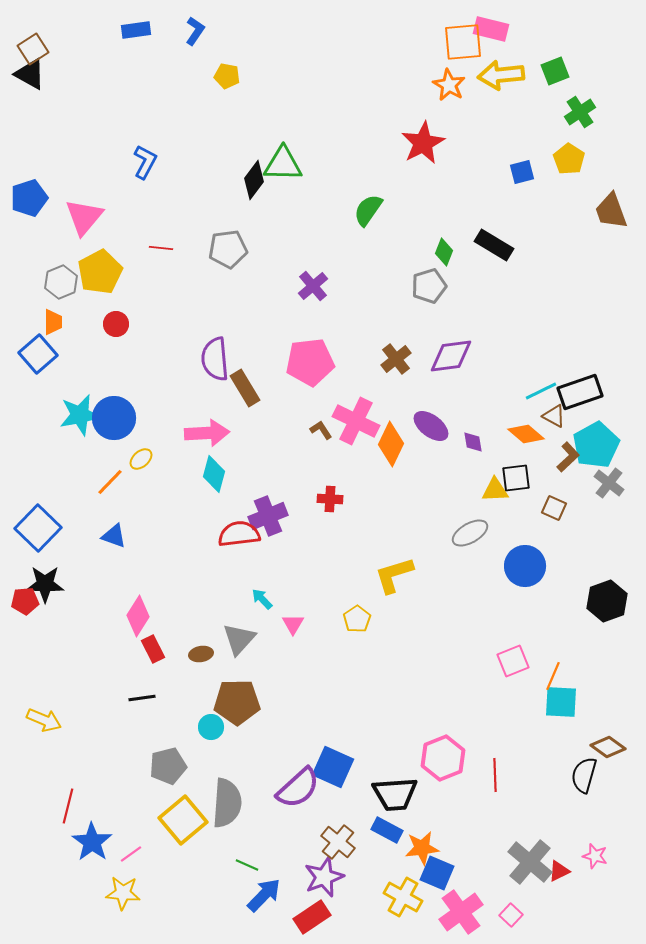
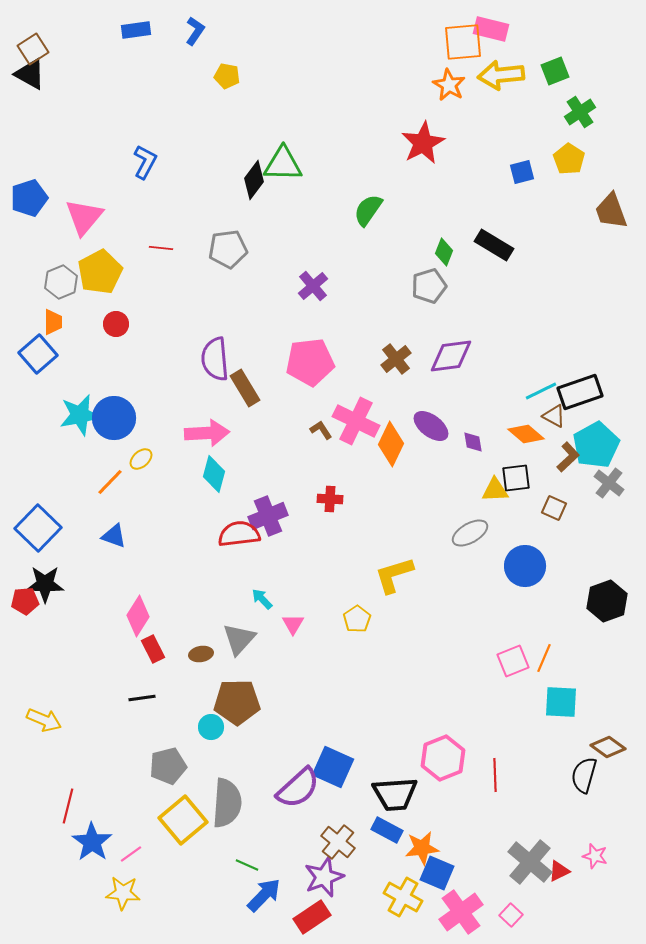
orange line at (553, 676): moved 9 px left, 18 px up
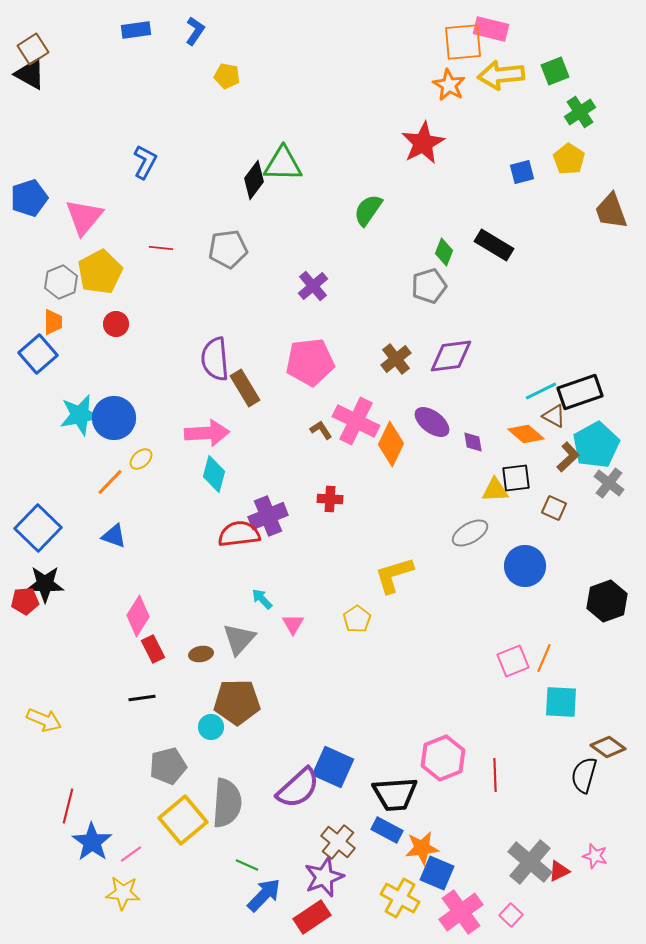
purple ellipse at (431, 426): moved 1 px right, 4 px up
yellow cross at (403, 897): moved 3 px left, 1 px down
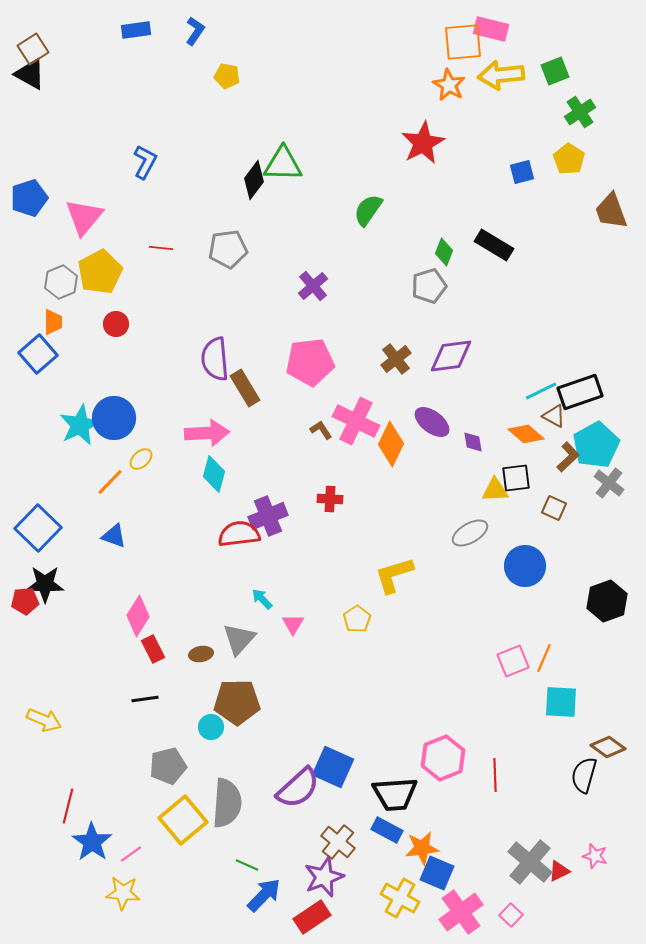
cyan star at (80, 415): moved 10 px down; rotated 15 degrees counterclockwise
black line at (142, 698): moved 3 px right, 1 px down
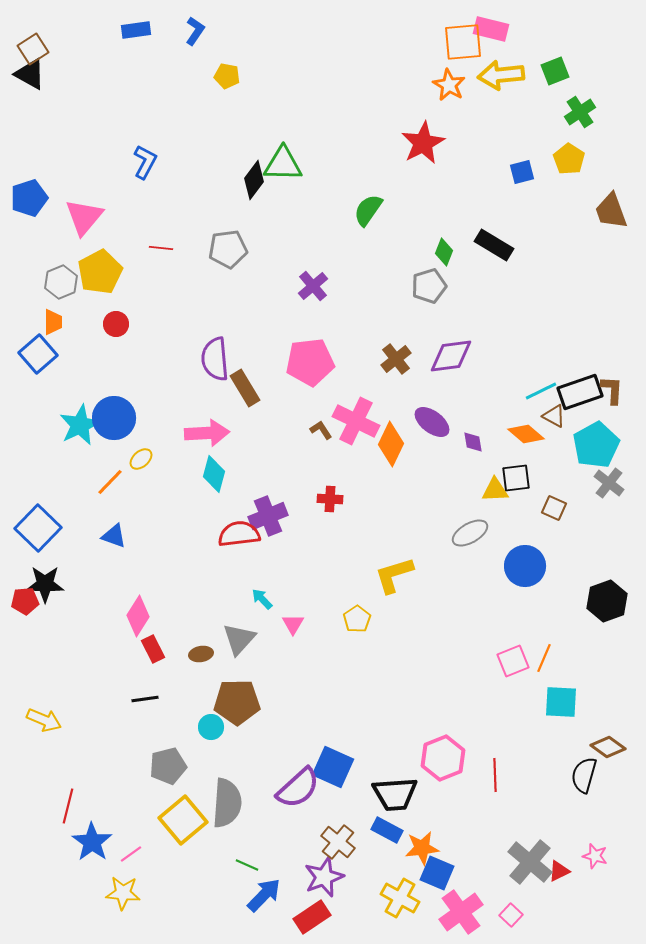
brown L-shape at (568, 457): moved 44 px right, 67 px up; rotated 44 degrees counterclockwise
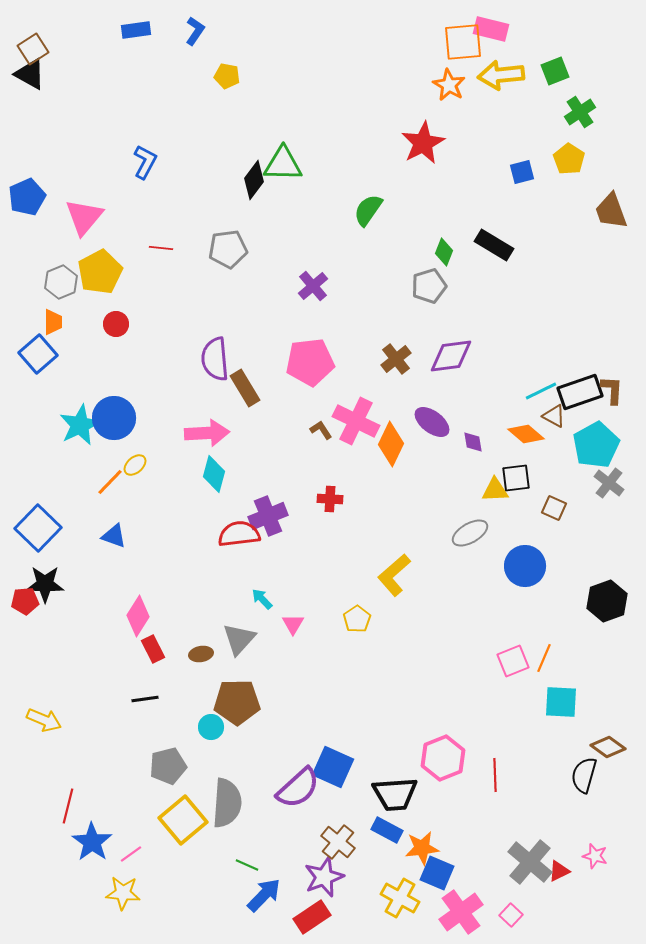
blue pentagon at (29, 198): moved 2 px left, 1 px up; rotated 6 degrees counterclockwise
yellow ellipse at (141, 459): moved 6 px left, 6 px down
yellow L-shape at (394, 575): rotated 24 degrees counterclockwise
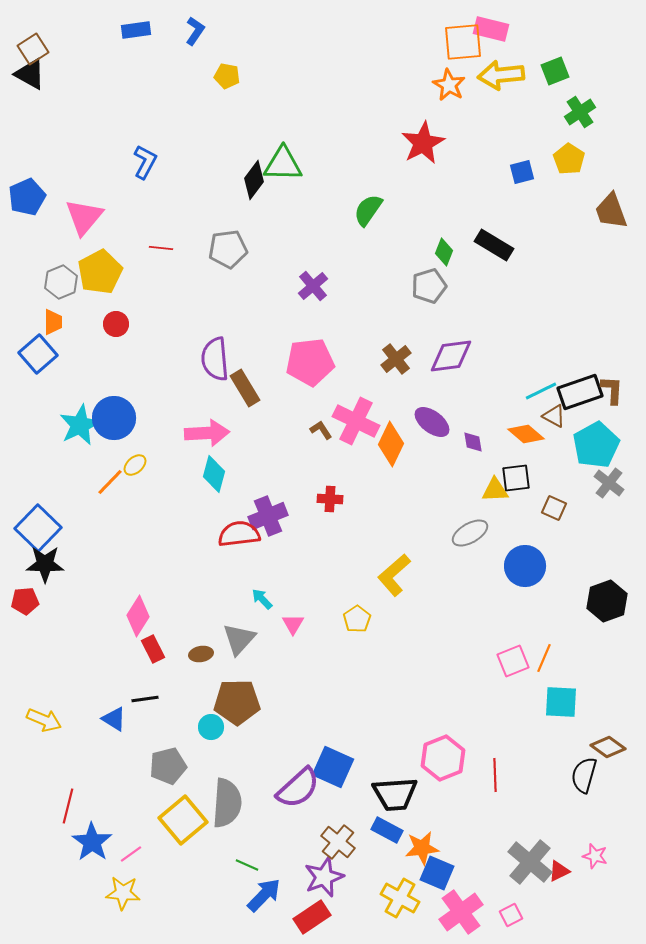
blue triangle at (114, 536): moved 183 px down; rotated 12 degrees clockwise
black star at (45, 584): moved 20 px up
pink square at (511, 915): rotated 20 degrees clockwise
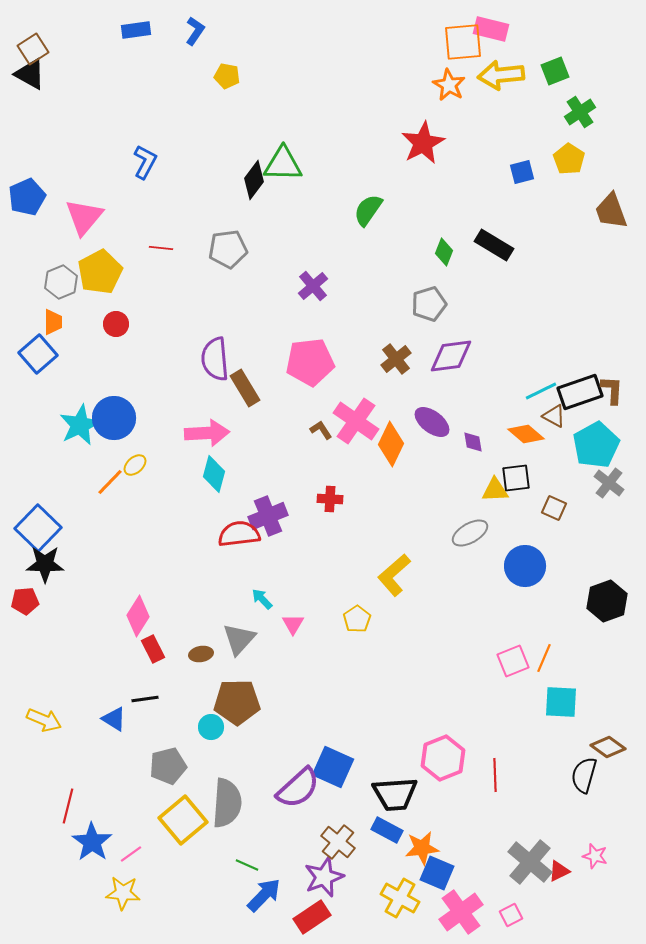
gray pentagon at (429, 286): moved 18 px down
pink cross at (356, 421): rotated 9 degrees clockwise
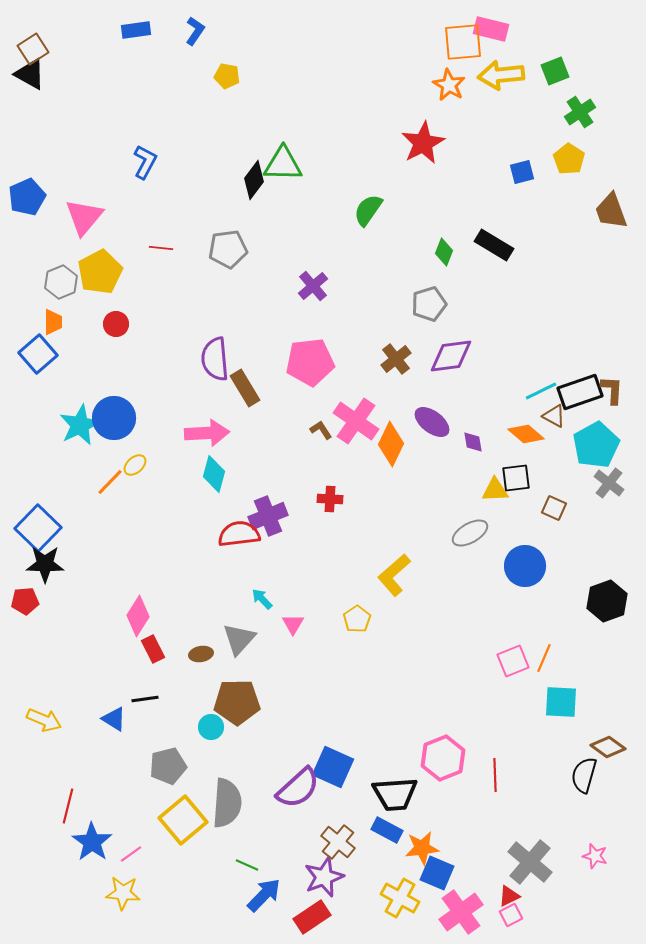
red triangle at (559, 871): moved 50 px left, 25 px down
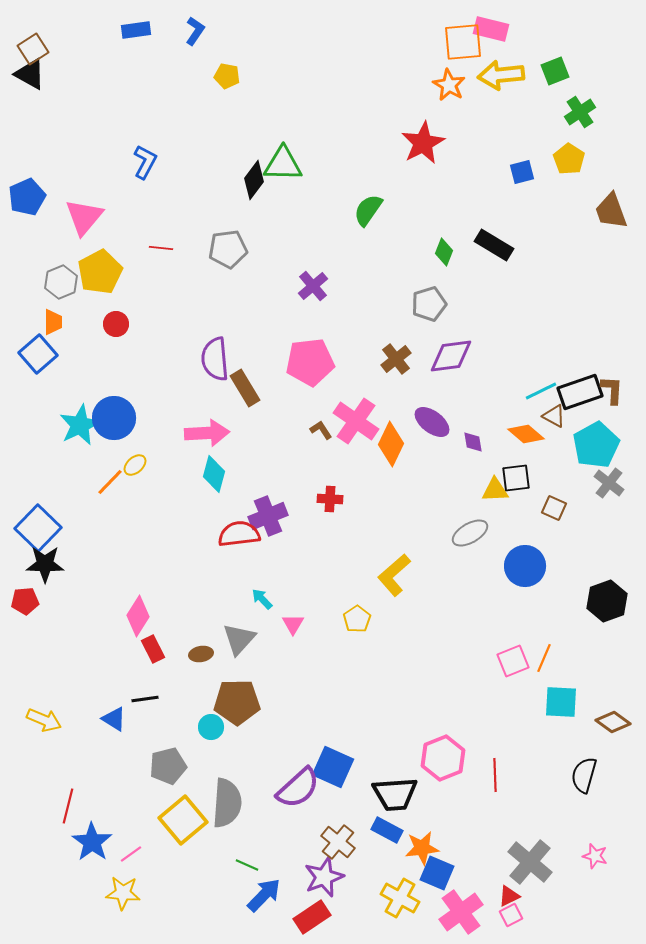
brown diamond at (608, 747): moved 5 px right, 25 px up
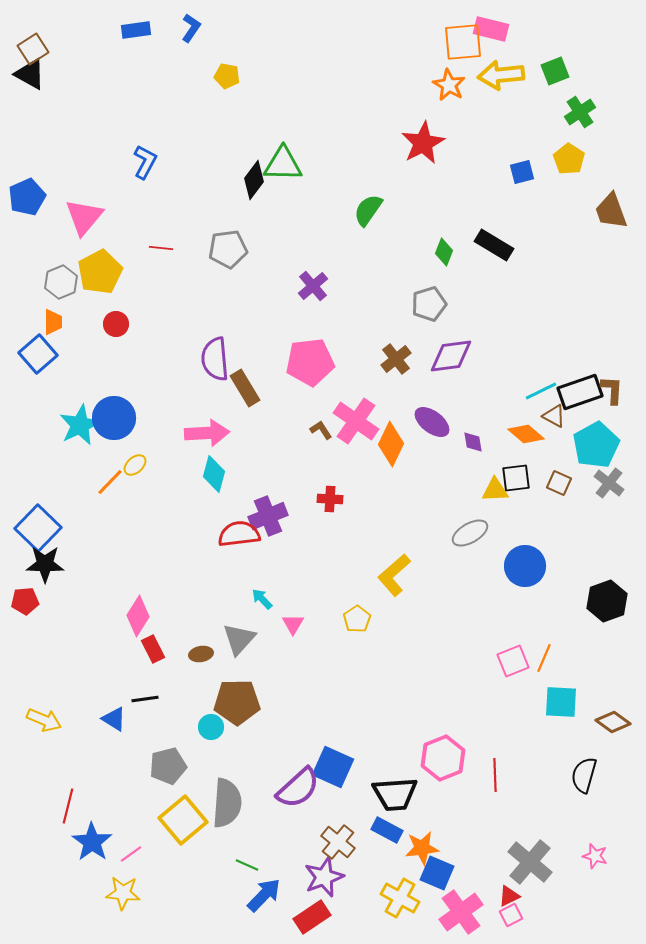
blue L-shape at (195, 31): moved 4 px left, 3 px up
brown square at (554, 508): moved 5 px right, 25 px up
